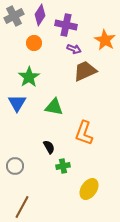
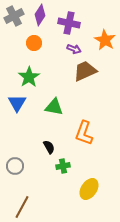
purple cross: moved 3 px right, 2 px up
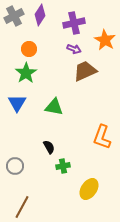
purple cross: moved 5 px right; rotated 25 degrees counterclockwise
orange circle: moved 5 px left, 6 px down
green star: moved 3 px left, 4 px up
orange L-shape: moved 18 px right, 4 px down
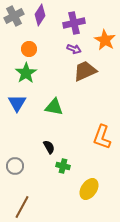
green cross: rotated 24 degrees clockwise
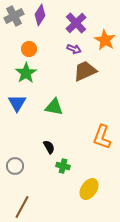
purple cross: moved 2 px right; rotated 30 degrees counterclockwise
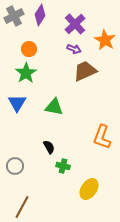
purple cross: moved 1 px left, 1 px down
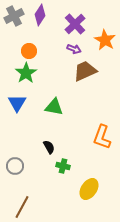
orange circle: moved 2 px down
